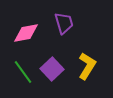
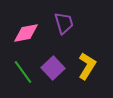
purple square: moved 1 px right, 1 px up
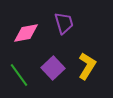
green line: moved 4 px left, 3 px down
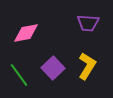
purple trapezoid: moved 24 px right; rotated 110 degrees clockwise
